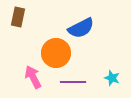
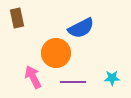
brown rectangle: moved 1 px left, 1 px down; rotated 24 degrees counterclockwise
cyan star: rotated 21 degrees counterclockwise
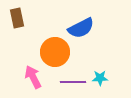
orange circle: moved 1 px left, 1 px up
cyan star: moved 12 px left
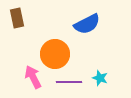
blue semicircle: moved 6 px right, 4 px up
orange circle: moved 2 px down
cyan star: rotated 21 degrees clockwise
purple line: moved 4 px left
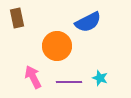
blue semicircle: moved 1 px right, 2 px up
orange circle: moved 2 px right, 8 px up
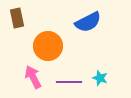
orange circle: moved 9 px left
